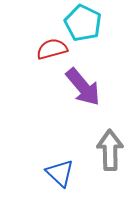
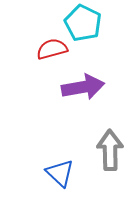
purple arrow: rotated 60 degrees counterclockwise
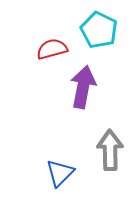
cyan pentagon: moved 16 px right, 7 px down
purple arrow: rotated 69 degrees counterclockwise
blue triangle: rotated 32 degrees clockwise
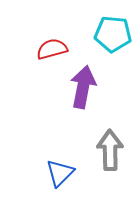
cyan pentagon: moved 14 px right, 4 px down; rotated 21 degrees counterclockwise
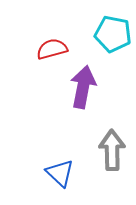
cyan pentagon: rotated 6 degrees clockwise
gray arrow: moved 2 px right
blue triangle: rotated 32 degrees counterclockwise
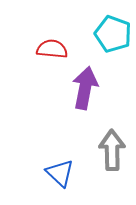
cyan pentagon: rotated 9 degrees clockwise
red semicircle: rotated 20 degrees clockwise
purple arrow: moved 2 px right, 1 px down
